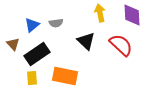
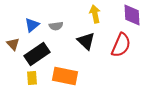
yellow arrow: moved 5 px left, 1 px down
gray semicircle: moved 3 px down
red semicircle: rotated 70 degrees clockwise
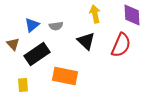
yellow rectangle: moved 9 px left, 7 px down
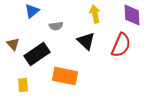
blue triangle: moved 14 px up
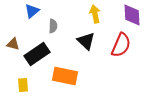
gray semicircle: moved 3 px left; rotated 80 degrees counterclockwise
brown triangle: rotated 32 degrees counterclockwise
